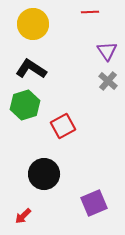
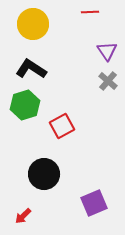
red square: moved 1 px left
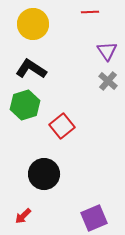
red square: rotated 10 degrees counterclockwise
purple square: moved 15 px down
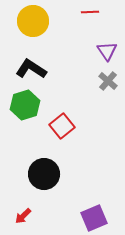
yellow circle: moved 3 px up
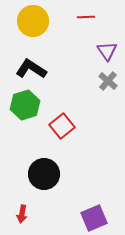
red line: moved 4 px left, 5 px down
red arrow: moved 1 px left, 2 px up; rotated 36 degrees counterclockwise
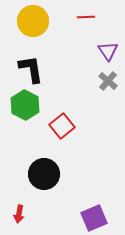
purple triangle: moved 1 px right
black L-shape: rotated 48 degrees clockwise
green hexagon: rotated 16 degrees counterclockwise
red arrow: moved 3 px left
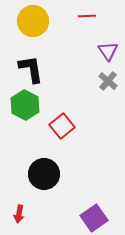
red line: moved 1 px right, 1 px up
purple square: rotated 12 degrees counterclockwise
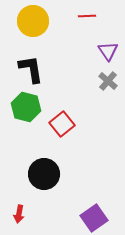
green hexagon: moved 1 px right, 2 px down; rotated 12 degrees counterclockwise
red square: moved 2 px up
